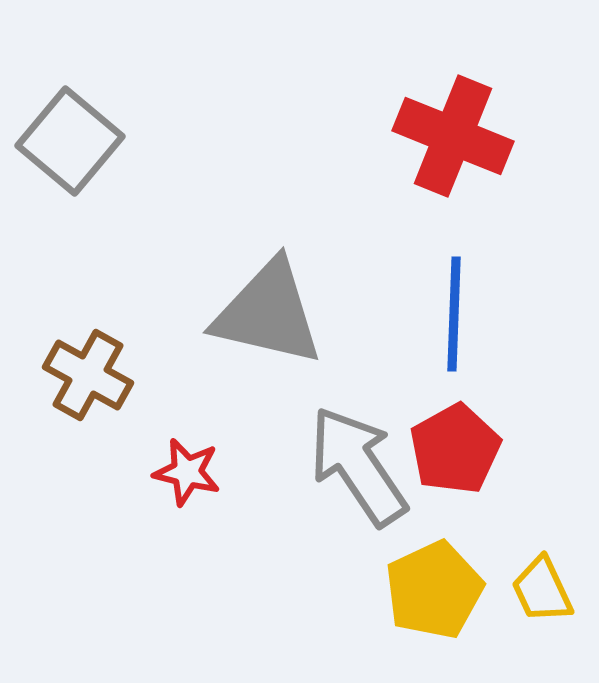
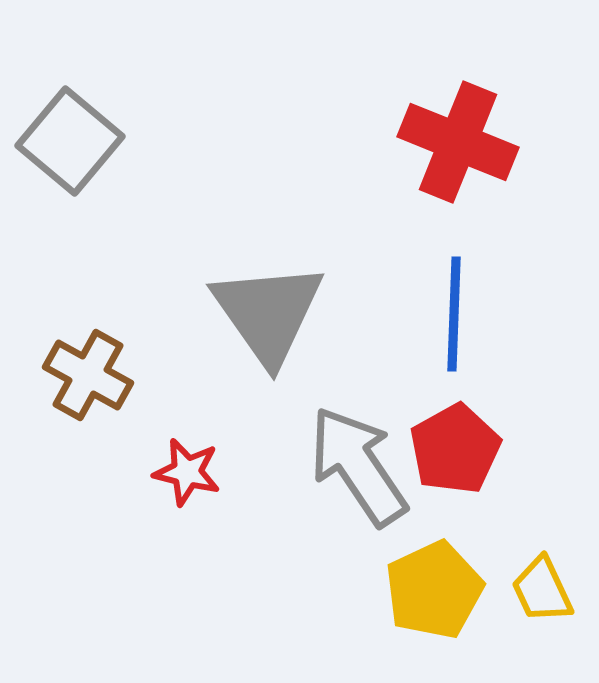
red cross: moved 5 px right, 6 px down
gray triangle: rotated 42 degrees clockwise
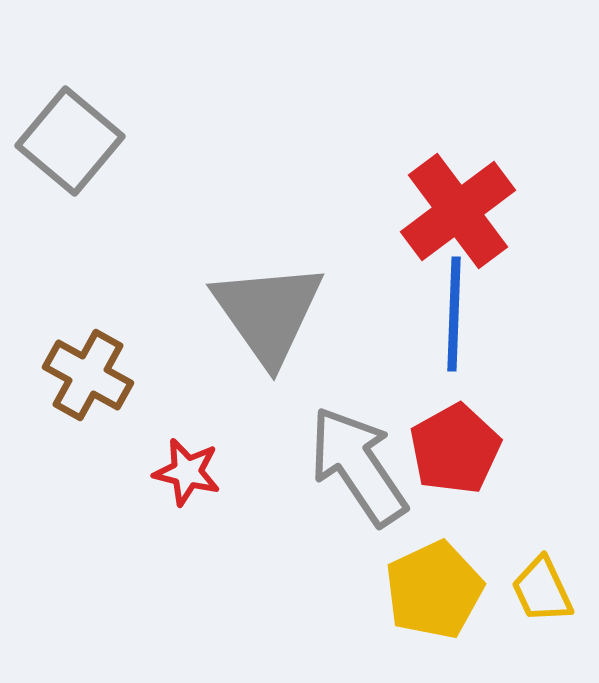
red cross: moved 69 px down; rotated 31 degrees clockwise
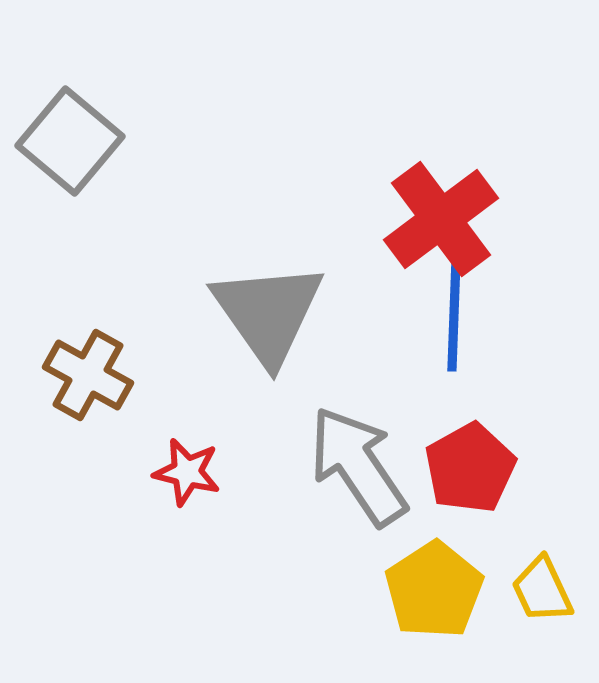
red cross: moved 17 px left, 8 px down
red pentagon: moved 15 px right, 19 px down
yellow pentagon: rotated 8 degrees counterclockwise
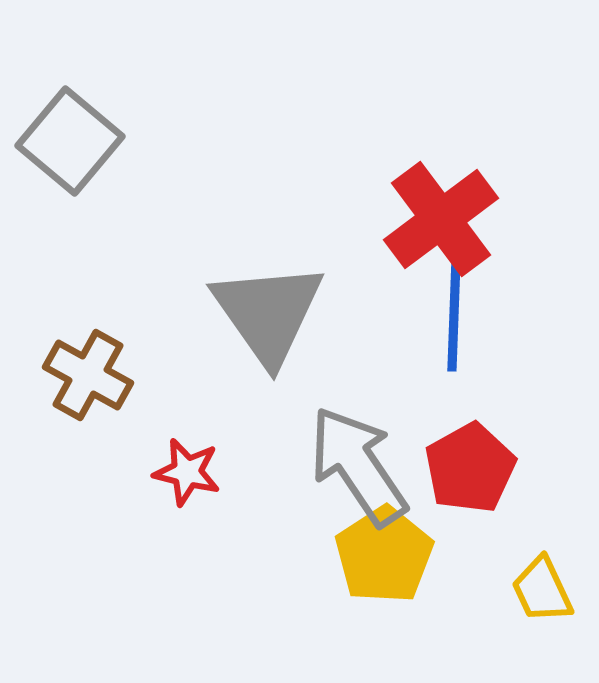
yellow pentagon: moved 50 px left, 35 px up
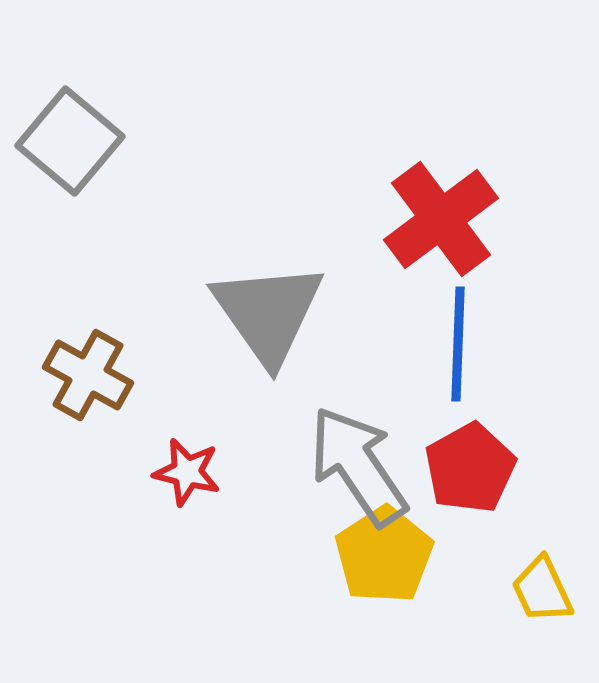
blue line: moved 4 px right, 30 px down
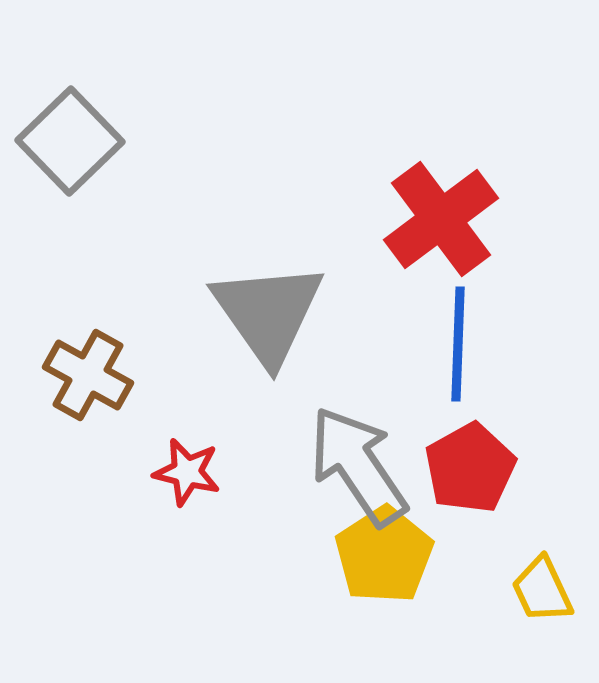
gray square: rotated 6 degrees clockwise
